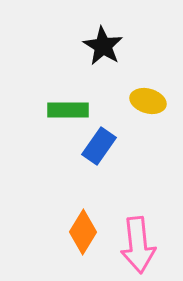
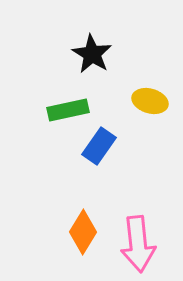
black star: moved 11 px left, 8 px down
yellow ellipse: moved 2 px right
green rectangle: rotated 12 degrees counterclockwise
pink arrow: moved 1 px up
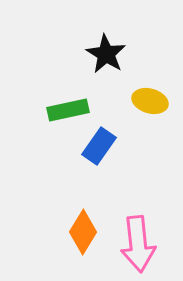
black star: moved 14 px right
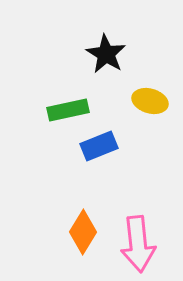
blue rectangle: rotated 33 degrees clockwise
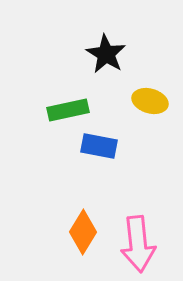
blue rectangle: rotated 33 degrees clockwise
